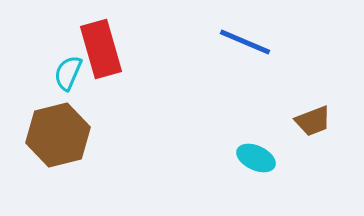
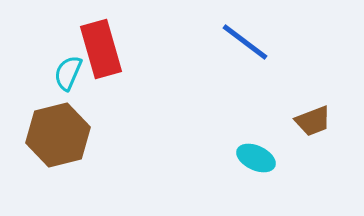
blue line: rotated 14 degrees clockwise
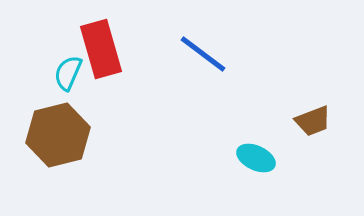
blue line: moved 42 px left, 12 px down
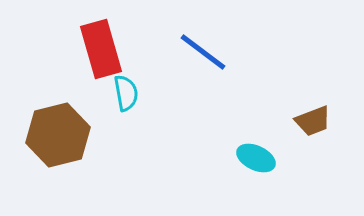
blue line: moved 2 px up
cyan semicircle: moved 58 px right, 20 px down; rotated 147 degrees clockwise
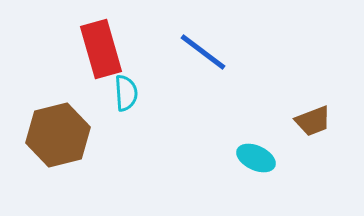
cyan semicircle: rotated 6 degrees clockwise
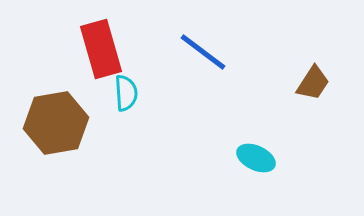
brown trapezoid: moved 38 px up; rotated 36 degrees counterclockwise
brown hexagon: moved 2 px left, 12 px up; rotated 4 degrees clockwise
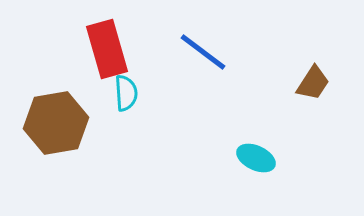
red rectangle: moved 6 px right
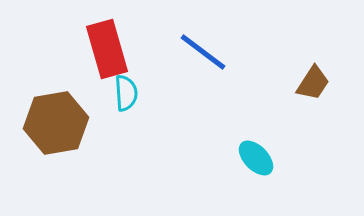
cyan ellipse: rotated 21 degrees clockwise
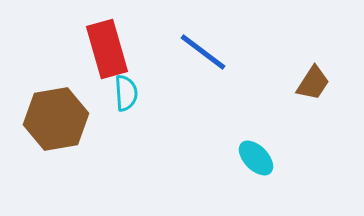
brown hexagon: moved 4 px up
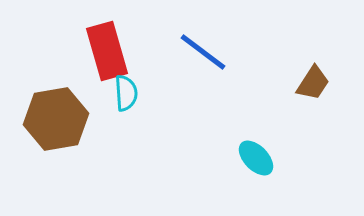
red rectangle: moved 2 px down
